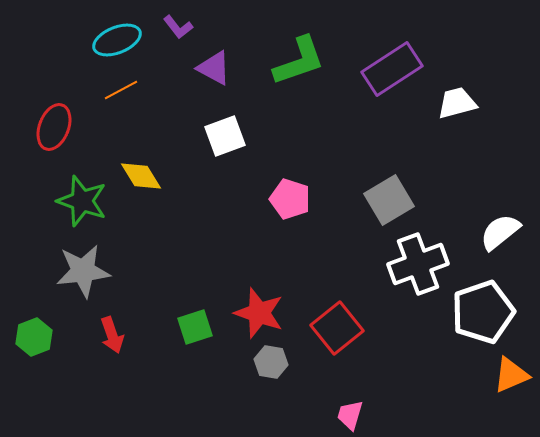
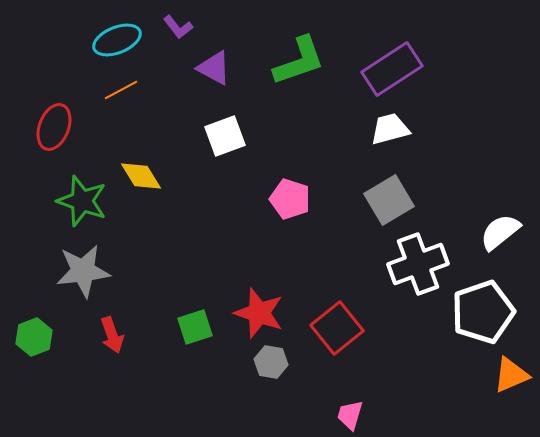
white trapezoid: moved 67 px left, 26 px down
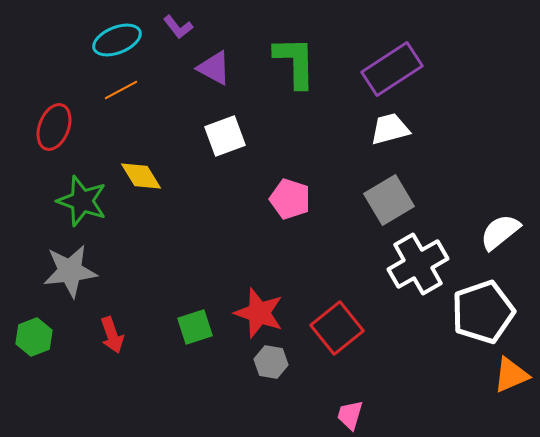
green L-shape: moved 4 px left, 1 px down; rotated 72 degrees counterclockwise
white cross: rotated 10 degrees counterclockwise
gray star: moved 13 px left
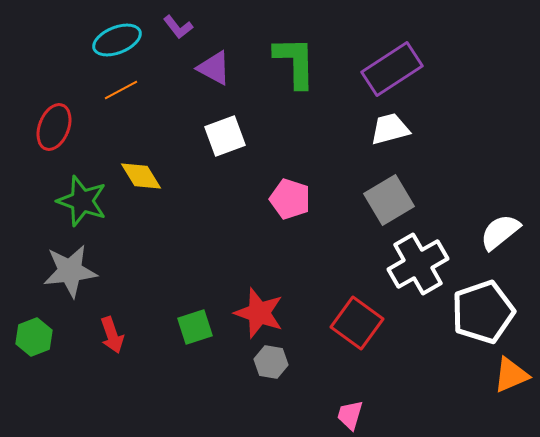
red square: moved 20 px right, 5 px up; rotated 15 degrees counterclockwise
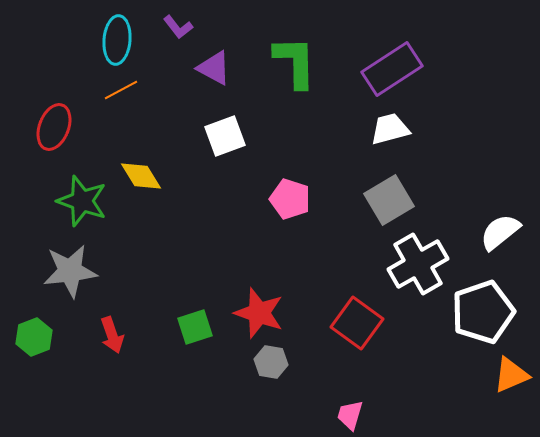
cyan ellipse: rotated 63 degrees counterclockwise
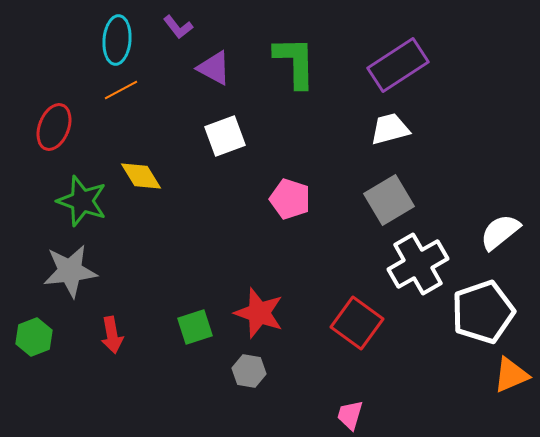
purple rectangle: moved 6 px right, 4 px up
red arrow: rotated 9 degrees clockwise
gray hexagon: moved 22 px left, 9 px down
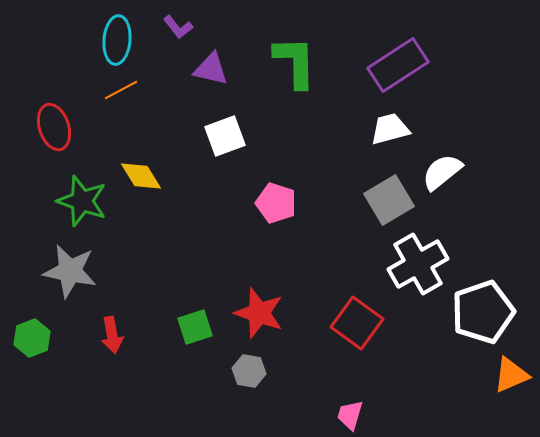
purple triangle: moved 3 px left, 1 px down; rotated 15 degrees counterclockwise
red ellipse: rotated 39 degrees counterclockwise
pink pentagon: moved 14 px left, 4 px down
white semicircle: moved 58 px left, 60 px up
gray star: rotated 18 degrees clockwise
green hexagon: moved 2 px left, 1 px down
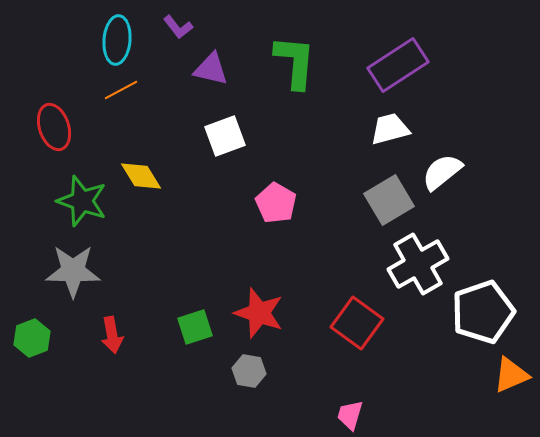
green L-shape: rotated 6 degrees clockwise
pink pentagon: rotated 12 degrees clockwise
gray star: moved 3 px right; rotated 10 degrees counterclockwise
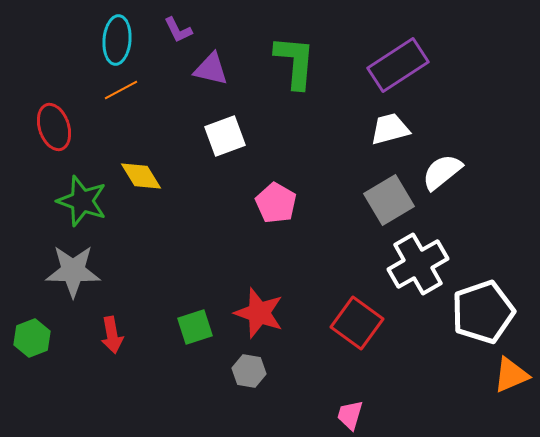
purple L-shape: moved 3 px down; rotated 12 degrees clockwise
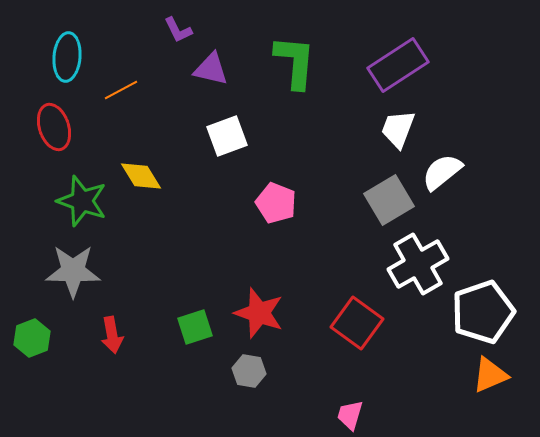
cyan ellipse: moved 50 px left, 17 px down
white trapezoid: moved 8 px right; rotated 54 degrees counterclockwise
white square: moved 2 px right
pink pentagon: rotated 9 degrees counterclockwise
orange triangle: moved 21 px left
